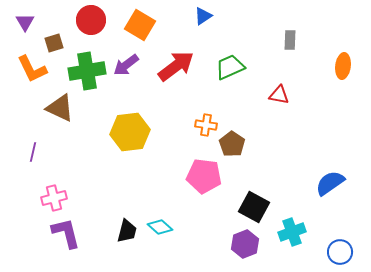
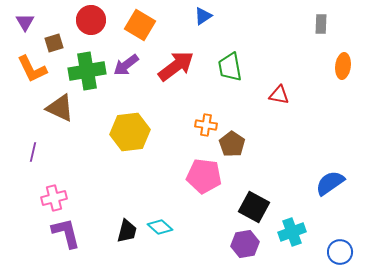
gray rectangle: moved 31 px right, 16 px up
green trapezoid: rotated 76 degrees counterclockwise
purple hexagon: rotated 12 degrees clockwise
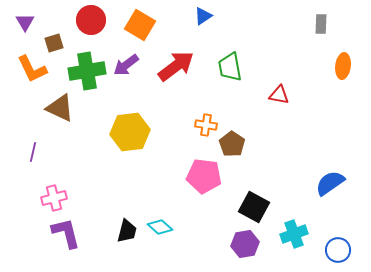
cyan cross: moved 2 px right, 2 px down
blue circle: moved 2 px left, 2 px up
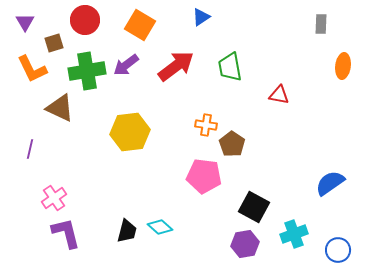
blue triangle: moved 2 px left, 1 px down
red circle: moved 6 px left
purple line: moved 3 px left, 3 px up
pink cross: rotated 20 degrees counterclockwise
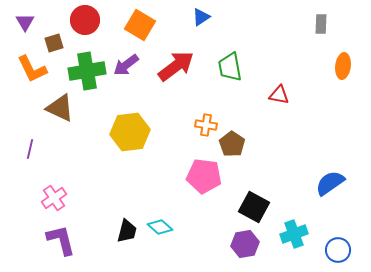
purple L-shape: moved 5 px left, 7 px down
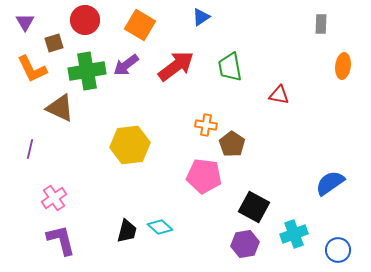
yellow hexagon: moved 13 px down
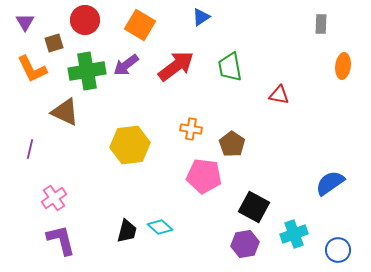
brown triangle: moved 5 px right, 4 px down
orange cross: moved 15 px left, 4 px down
